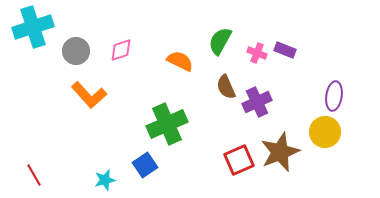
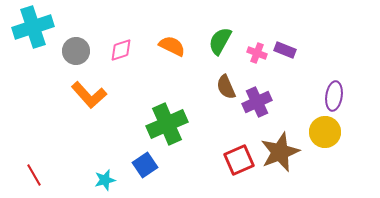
orange semicircle: moved 8 px left, 15 px up
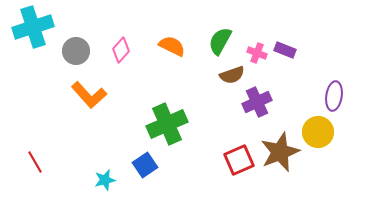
pink diamond: rotated 30 degrees counterclockwise
brown semicircle: moved 6 px right, 12 px up; rotated 85 degrees counterclockwise
yellow circle: moved 7 px left
red line: moved 1 px right, 13 px up
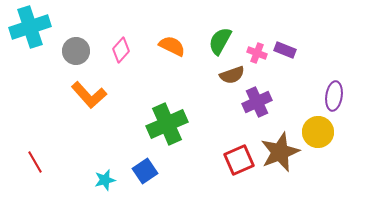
cyan cross: moved 3 px left
blue square: moved 6 px down
